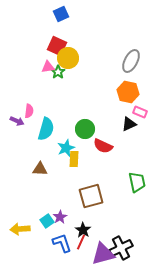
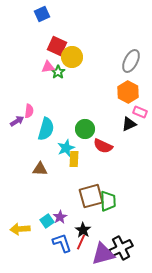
blue square: moved 19 px left
yellow circle: moved 4 px right, 1 px up
orange hexagon: rotated 15 degrees clockwise
purple arrow: rotated 56 degrees counterclockwise
green trapezoid: moved 29 px left, 19 px down; rotated 10 degrees clockwise
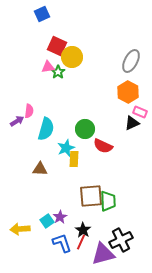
black triangle: moved 3 px right, 1 px up
brown square: rotated 10 degrees clockwise
black cross: moved 8 px up
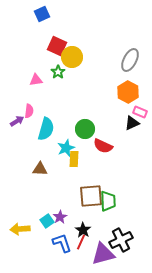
gray ellipse: moved 1 px left, 1 px up
pink triangle: moved 12 px left, 13 px down
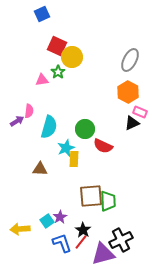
pink triangle: moved 6 px right
cyan semicircle: moved 3 px right, 2 px up
red line: rotated 14 degrees clockwise
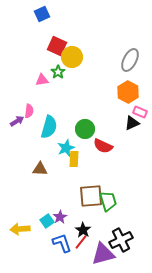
green trapezoid: rotated 15 degrees counterclockwise
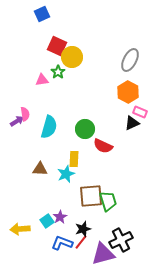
pink semicircle: moved 4 px left, 3 px down; rotated 16 degrees counterclockwise
cyan star: moved 26 px down
black star: moved 1 px up; rotated 21 degrees clockwise
blue L-shape: rotated 50 degrees counterclockwise
